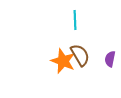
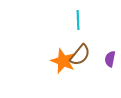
cyan line: moved 3 px right
brown semicircle: rotated 70 degrees clockwise
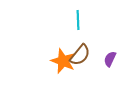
purple semicircle: rotated 14 degrees clockwise
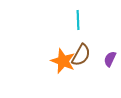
brown semicircle: moved 1 px right; rotated 10 degrees counterclockwise
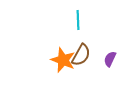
orange star: moved 1 px up
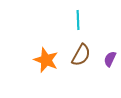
orange star: moved 17 px left
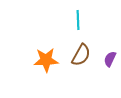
orange star: rotated 25 degrees counterclockwise
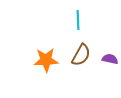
purple semicircle: rotated 77 degrees clockwise
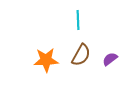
purple semicircle: rotated 49 degrees counterclockwise
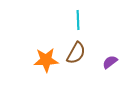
brown semicircle: moved 5 px left, 2 px up
purple semicircle: moved 3 px down
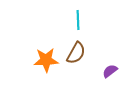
purple semicircle: moved 9 px down
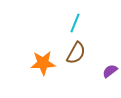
cyan line: moved 3 px left, 3 px down; rotated 24 degrees clockwise
orange star: moved 3 px left, 3 px down
